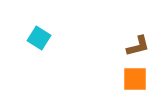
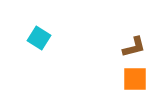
brown L-shape: moved 4 px left, 1 px down
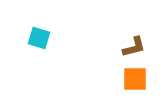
cyan square: rotated 15 degrees counterclockwise
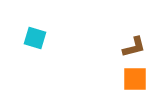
cyan square: moved 4 px left
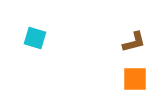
brown L-shape: moved 5 px up
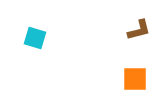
brown L-shape: moved 5 px right, 12 px up
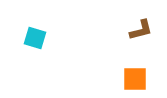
brown L-shape: moved 2 px right
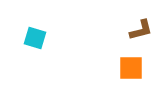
orange square: moved 4 px left, 11 px up
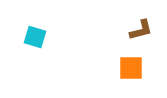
cyan square: moved 1 px up
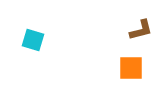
cyan square: moved 2 px left, 3 px down
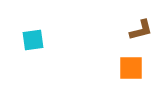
cyan square: rotated 25 degrees counterclockwise
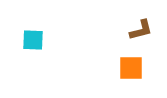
cyan square: rotated 10 degrees clockwise
